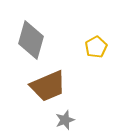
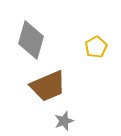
gray star: moved 1 px left, 1 px down
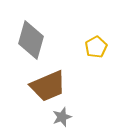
gray star: moved 2 px left, 4 px up
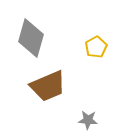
gray diamond: moved 2 px up
gray star: moved 26 px right, 3 px down; rotated 24 degrees clockwise
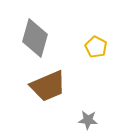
gray diamond: moved 4 px right
yellow pentagon: rotated 15 degrees counterclockwise
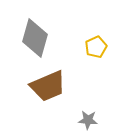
yellow pentagon: rotated 20 degrees clockwise
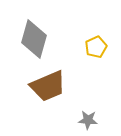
gray diamond: moved 1 px left, 1 px down
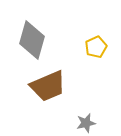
gray diamond: moved 2 px left, 1 px down
gray star: moved 2 px left, 3 px down; rotated 18 degrees counterclockwise
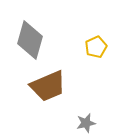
gray diamond: moved 2 px left
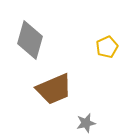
yellow pentagon: moved 11 px right
brown trapezoid: moved 6 px right, 3 px down
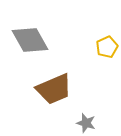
gray diamond: rotated 45 degrees counterclockwise
gray star: rotated 30 degrees clockwise
